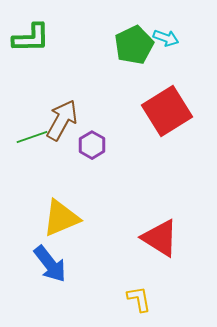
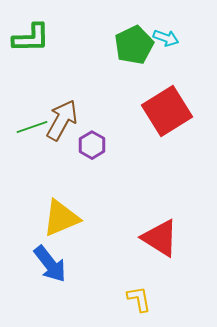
green line: moved 10 px up
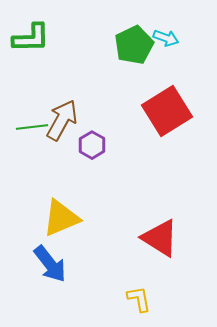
green line: rotated 12 degrees clockwise
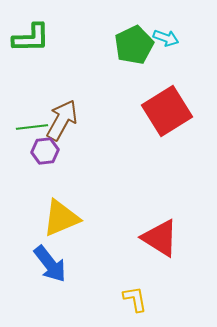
purple hexagon: moved 47 px left, 6 px down; rotated 24 degrees clockwise
yellow L-shape: moved 4 px left
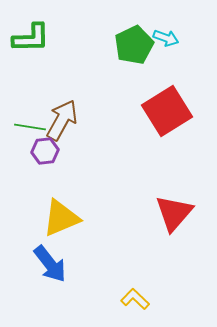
green line: moved 2 px left; rotated 16 degrees clockwise
red triangle: moved 14 px right, 25 px up; rotated 39 degrees clockwise
yellow L-shape: rotated 36 degrees counterclockwise
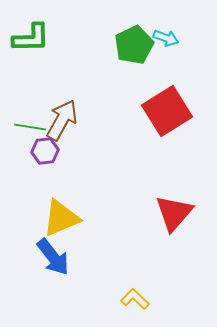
blue arrow: moved 3 px right, 7 px up
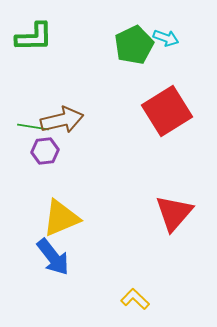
green L-shape: moved 3 px right, 1 px up
brown arrow: rotated 48 degrees clockwise
green line: moved 3 px right
